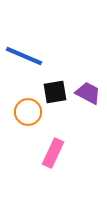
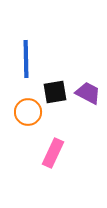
blue line: moved 2 px right, 3 px down; rotated 66 degrees clockwise
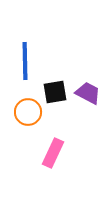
blue line: moved 1 px left, 2 px down
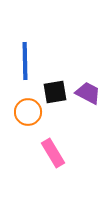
pink rectangle: rotated 56 degrees counterclockwise
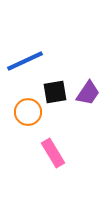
blue line: rotated 66 degrees clockwise
purple trapezoid: rotated 96 degrees clockwise
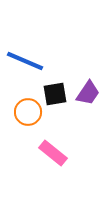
blue line: rotated 48 degrees clockwise
black square: moved 2 px down
pink rectangle: rotated 20 degrees counterclockwise
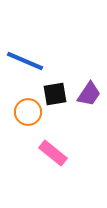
purple trapezoid: moved 1 px right, 1 px down
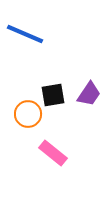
blue line: moved 27 px up
black square: moved 2 px left, 1 px down
orange circle: moved 2 px down
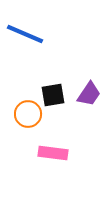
pink rectangle: rotated 32 degrees counterclockwise
